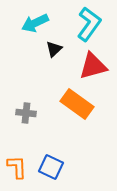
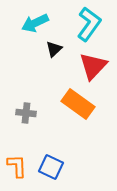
red triangle: rotated 32 degrees counterclockwise
orange rectangle: moved 1 px right
orange L-shape: moved 1 px up
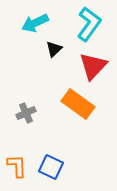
gray cross: rotated 30 degrees counterclockwise
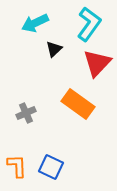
red triangle: moved 4 px right, 3 px up
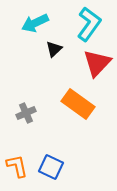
orange L-shape: rotated 10 degrees counterclockwise
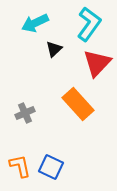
orange rectangle: rotated 12 degrees clockwise
gray cross: moved 1 px left
orange L-shape: moved 3 px right
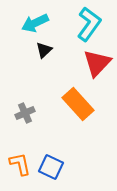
black triangle: moved 10 px left, 1 px down
orange L-shape: moved 2 px up
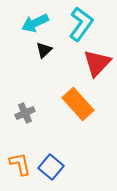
cyan L-shape: moved 8 px left
blue square: rotated 15 degrees clockwise
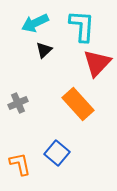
cyan L-shape: moved 1 px right, 2 px down; rotated 32 degrees counterclockwise
gray cross: moved 7 px left, 10 px up
blue square: moved 6 px right, 14 px up
